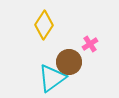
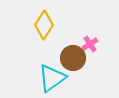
brown circle: moved 4 px right, 4 px up
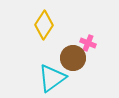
pink cross: moved 2 px left, 1 px up; rotated 35 degrees counterclockwise
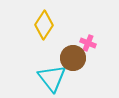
cyan triangle: rotated 32 degrees counterclockwise
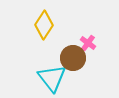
pink cross: rotated 14 degrees clockwise
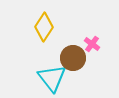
yellow diamond: moved 2 px down
pink cross: moved 4 px right, 1 px down
